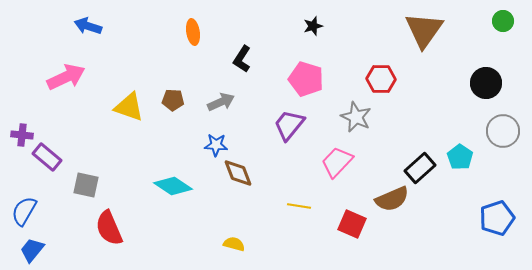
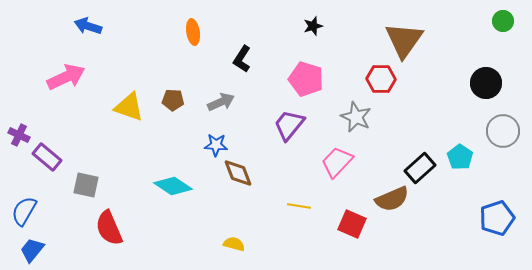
brown triangle: moved 20 px left, 10 px down
purple cross: moved 3 px left; rotated 20 degrees clockwise
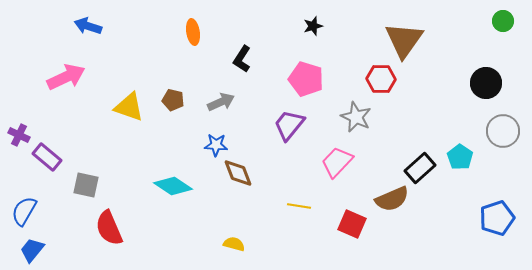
brown pentagon: rotated 10 degrees clockwise
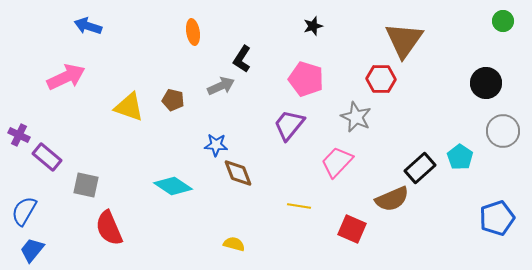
gray arrow: moved 16 px up
red square: moved 5 px down
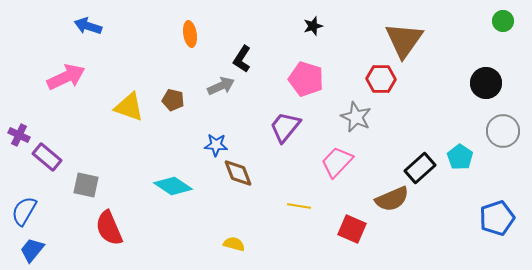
orange ellipse: moved 3 px left, 2 px down
purple trapezoid: moved 4 px left, 2 px down
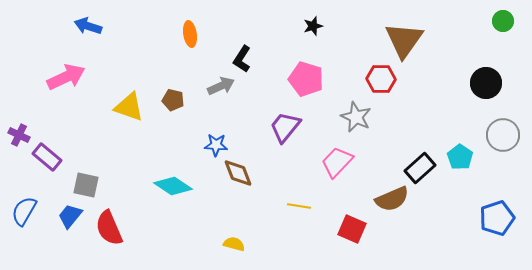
gray circle: moved 4 px down
blue trapezoid: moved 38 px right, 34 px up
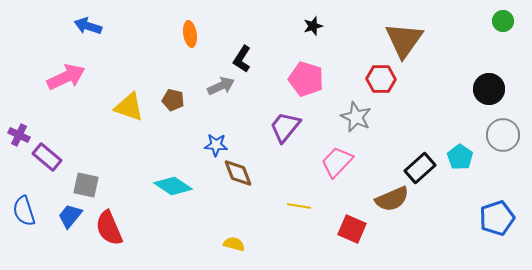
black circle: moved 3 px right, 6 px down
blue semicircle: rotated 48 degrees counterclockwise
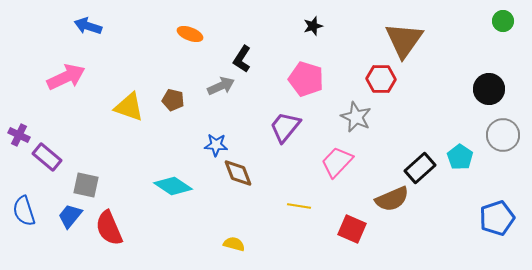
orange ellipse: rotated 60 degrees counterclockwise
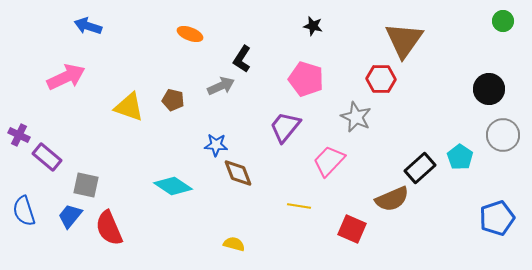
black star: rotated 30 degrees clockwise
pink trapezoid: moved 8 px left, 1 px up
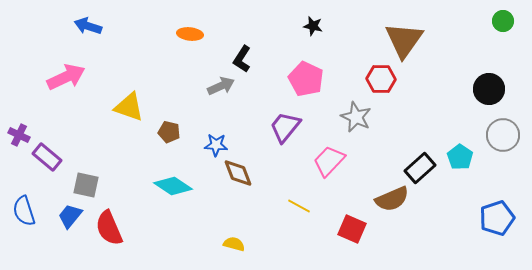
orange ellipse: rotated 15 degrees counterclockwise
pink pentagon: rotated 8 degrees clockwise
brown pentagon: moved 4 px left, 32 px down
yellow line: rotated 20 degrees clockwise
